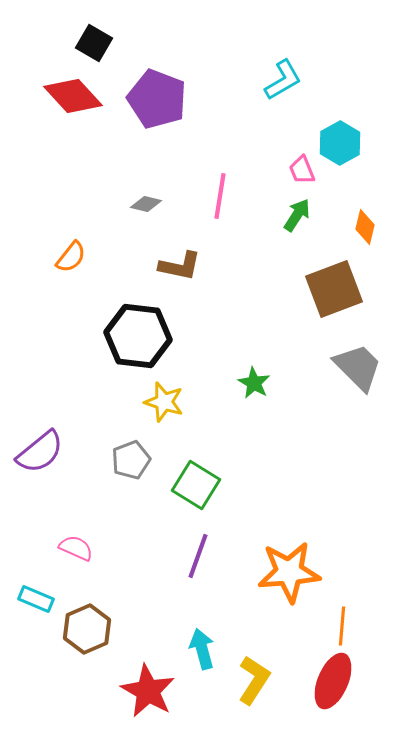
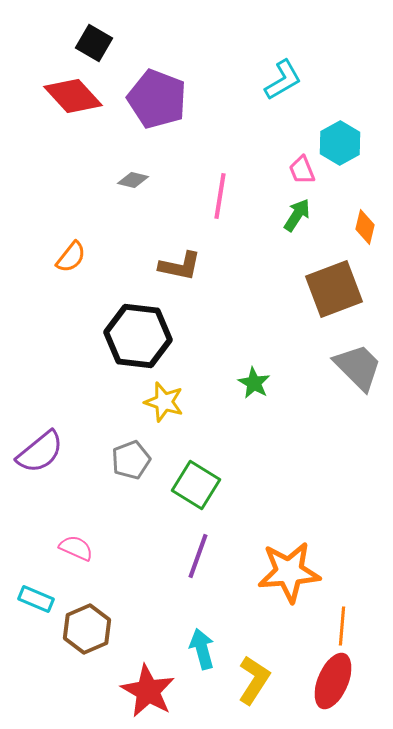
gray diamond: moved 13 px left, 24 px up
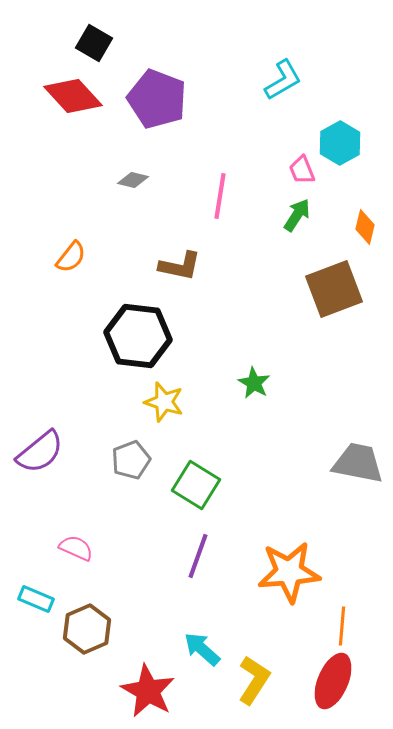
gray trapezoid: moved 96 px down; rotated 34 degrees counterclockwise
cyan arrow: rotated 33 degrees counterclockwise
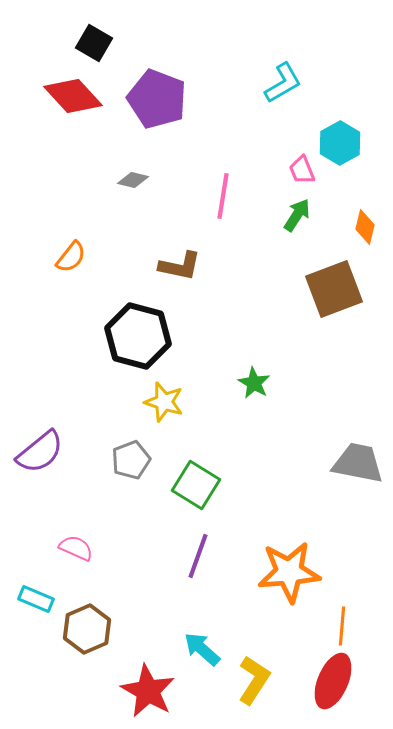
cyan L-shape: moved 3 px down
pink line: moved 3 px right
black hexagon: rotated 8 degrees clockwise
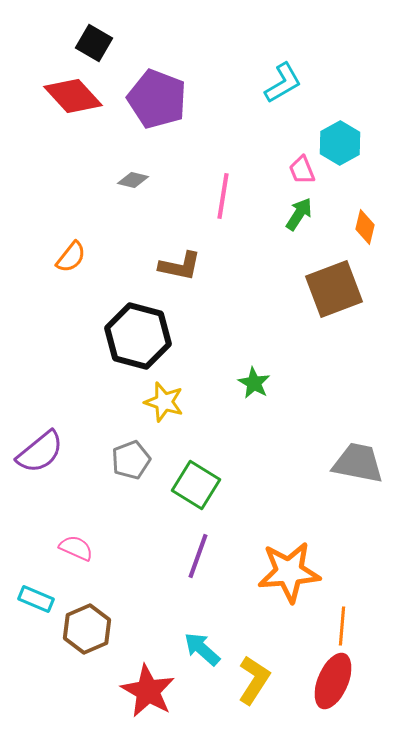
green arrow: moved 2 px right, 1 px up
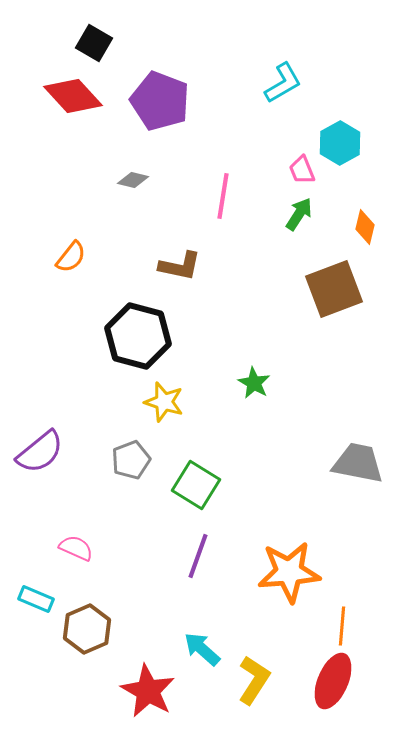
purple pentagon: moved 3 px right, 2 px down
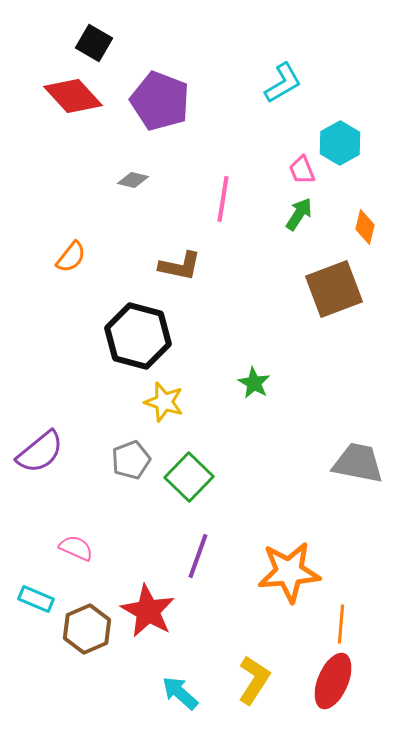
pink line: moved 3 px down
green square: moved 7 px left, 8 px up; rotated 12 degrees clockwise
orange line: moved 1 px left, 2 px up
cyan arrow: moved 22 px left, 44 px down
red star: moved 80 px up
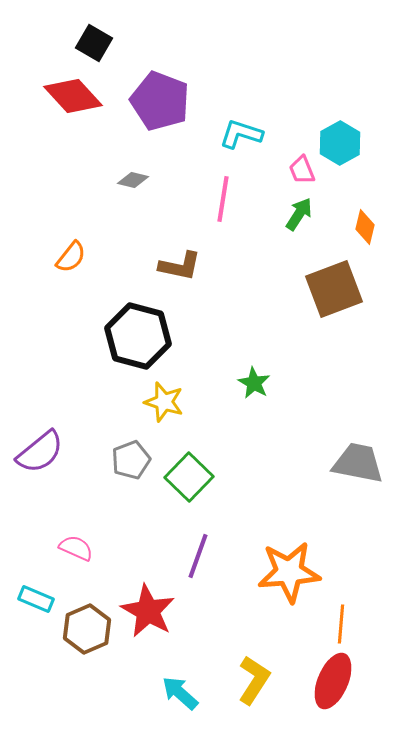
cyan L-shape: moved 42 px left, 51 px down; rotated 132 degrees counterclockwise
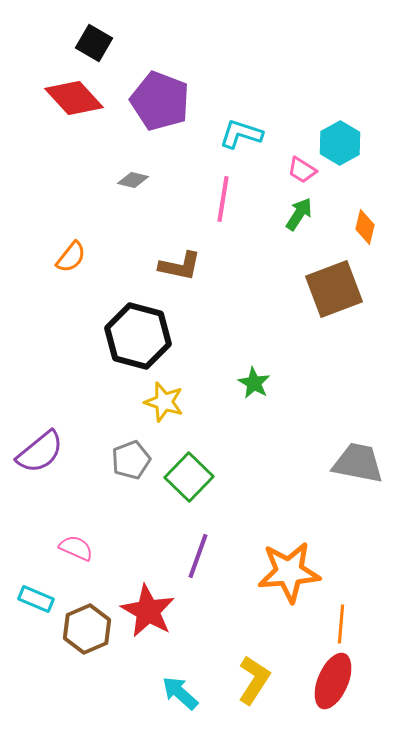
red diamond: moved 1 px right, 2 px down
pink trapezoid: rotated 36 degrees counterclockwise
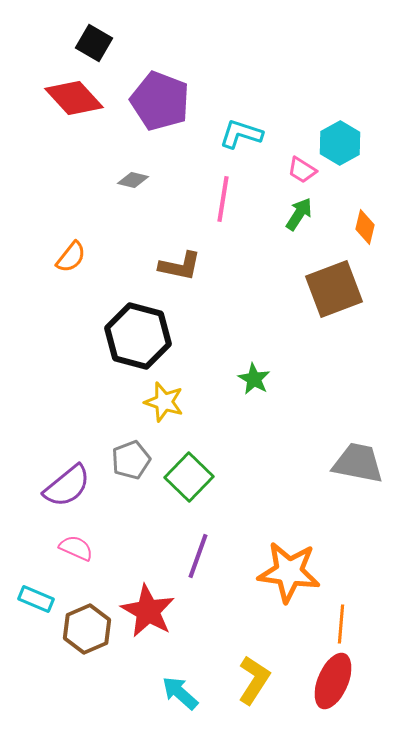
green star: moved 4 px up
purple semicircle: moved 27 px right, 34 px down
orange star: rotated 12 degrees clockwise
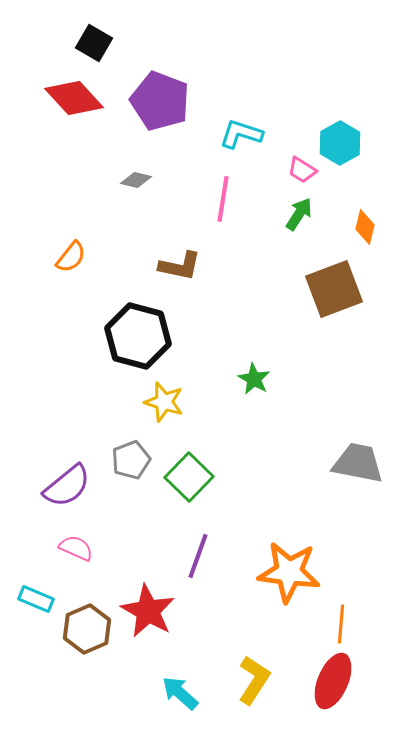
gray diamond: moved 3 px right
